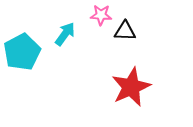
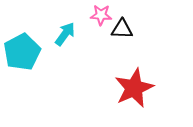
black triangle: moved 3 px left, 2 px up
red star: moved 3 px right, 1 px down
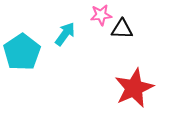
pink star: rotated 10 degrees counterclockwise
cyan pentagon: rotated 6 degrees counterclockwise
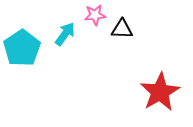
pink star: moved 6 px left
cyan pentagon: moved 4 px up
red star: moved 26 px right, 4 px down; rotated 6 degrees counterclockwise
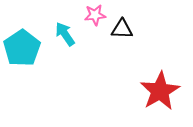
cyan arrow: rotated 70 degrees counterclockwise
red star: moved 1 px up
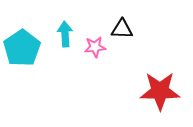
pink star: moved 32 px down
cyan arrow: rotated 30 degrees clockwise
red star: rotated 30 degrees clockwise
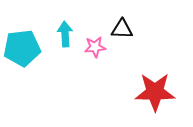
cyan pentagon: rotated 27 degrees clockwise
red star: moved 5 px left, 1 px down
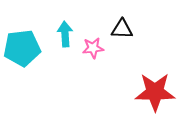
pink star: moved 2 px left, 1 px down
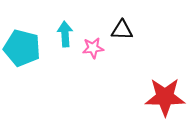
black triangle: moved 1 px down
cyan pentagon: rotated 21 degrees clockwise
red star: moved 10 px right, 5 px down
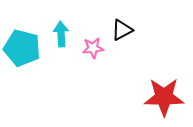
black triangle: rotated 30 degrees counterclockwise
cyan arrow: moved 4 px left
red star: moved 1 px left
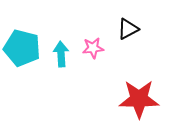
black triangle: moved 6 px right, 1 px up
cyan arrow: moved 20 px down
red star: moved 25 px left, 2 px down
